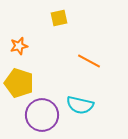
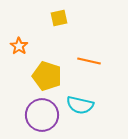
orange star: rotated 24 degrees counterclockwise
orange line: rotated 15 degrees counterclockwise
yellow pentagon: moved 28 px right, 7 px up
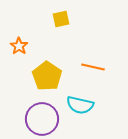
yellow square: moved 2 px right, 1 px down
orange line: moved 4 px right, 6 px down
yellow pentagon: rotated 16 degrees clockwise
purple circle: moved 4 px down
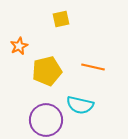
orange star: rotated 12 degrees clockwise
yellow pentagon: moved 5 px up; rotated 24 degrees clockwise
purple circle: moved 4 px right, 1 px down
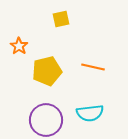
orange star: rotated 12 degrees counterclockwise
cyan semicircle: moved 10 px right, 8 px down; rotated 20 degrees counterclockwise
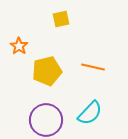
cyan semicircle: rotated 40 degrees counterclockwise
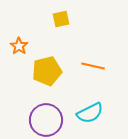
orange line: moved 1 px up
cyan semicircle: rotated 20 degrees clockwise
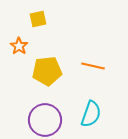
yellow square: moved 23 px left
yellow pentagon: rotated 8 degrees clockwise
cyan semicircle: moved 1 px right, 1 px down; rotated 44 degrees counterclockwise
purple circle: moved 1 px left
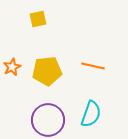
orange star: moved 7 px left, 21 px down; rotated 12 degrees clockwise
purple circle: moved 3 px right
